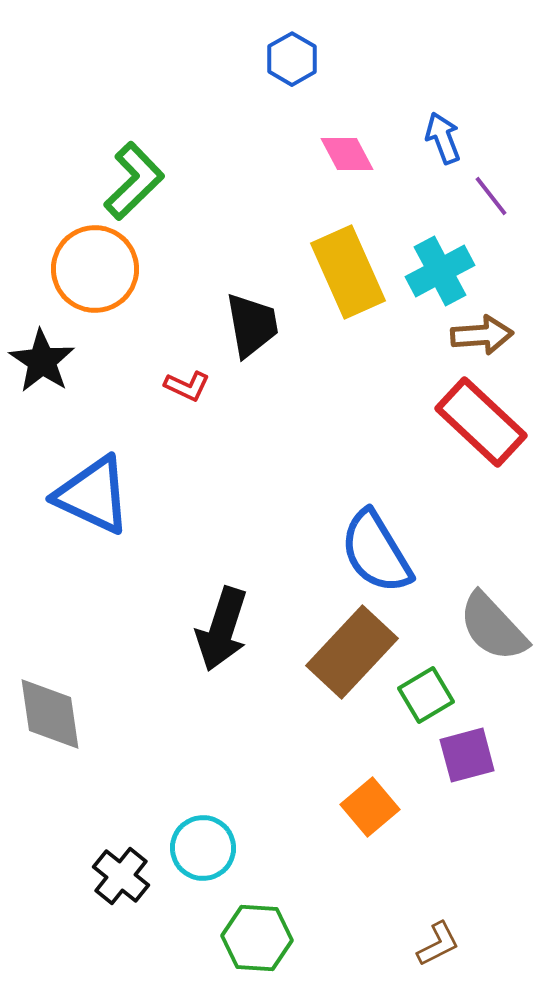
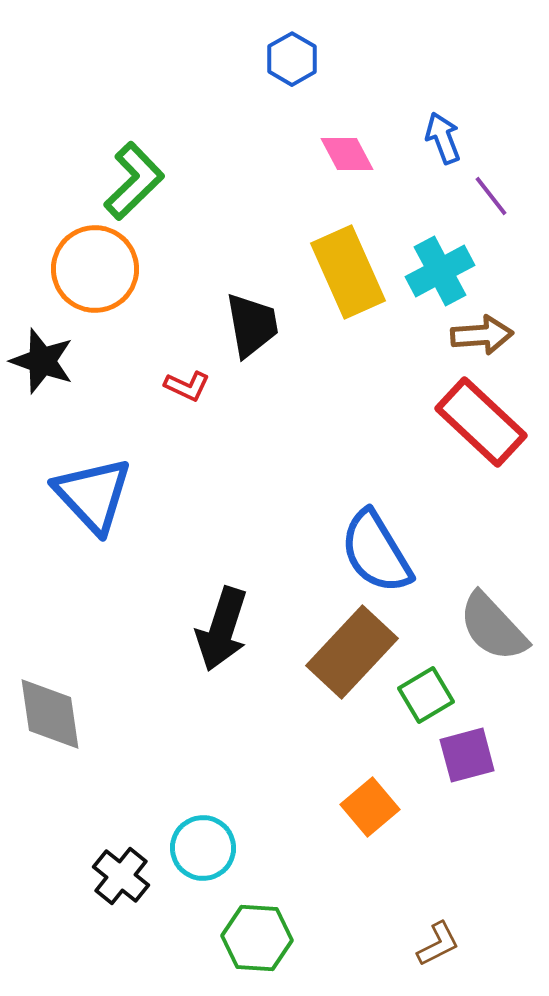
black star: rotated 14 degrees counterclockwise
blue triangle: rotated 22 degrees clockwise
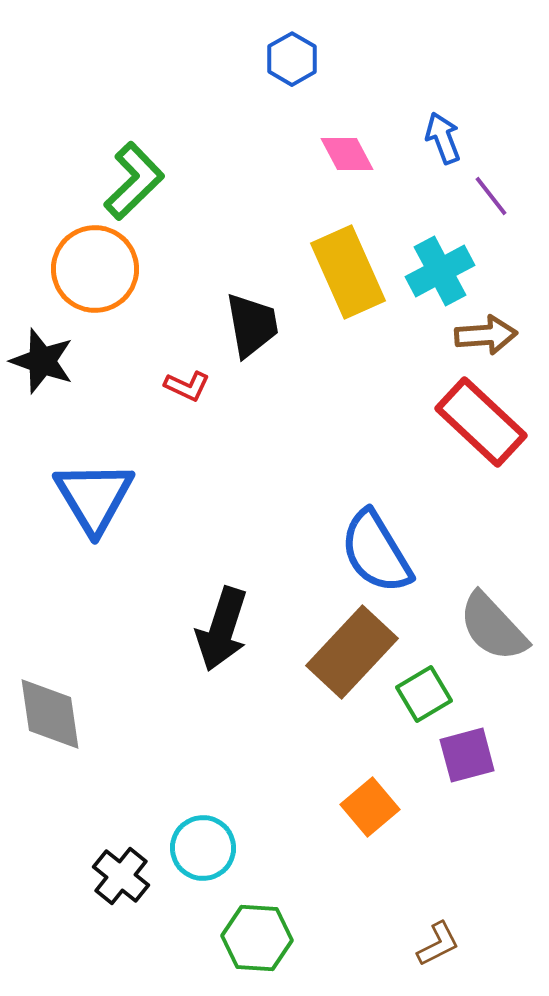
brown arrow: moved 4 px right
blue triangle: moved 1 px right, 2 px down; rotated 12 degrees clockwise
green square: moved 2 px left, 1 px up
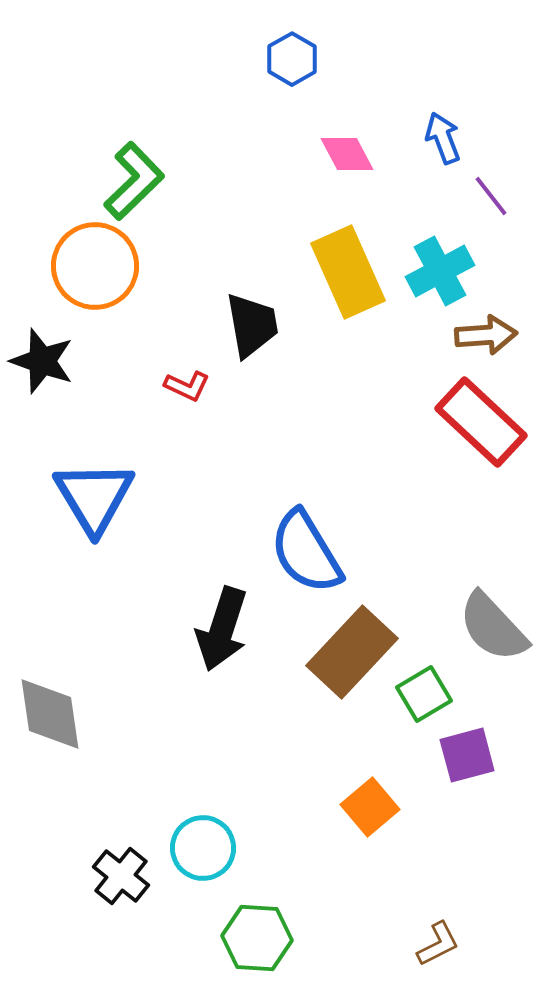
orange circle: moved 3 px up
blue semicircle: moved 70 px left
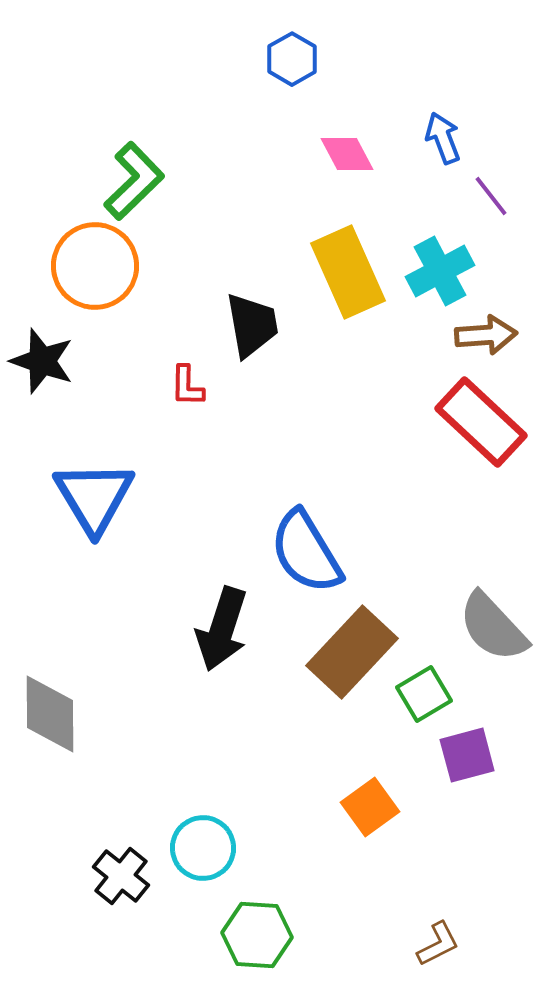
red L-shape: rotated 66 degrees clockwise
gray diamond: rotated 8 degrees clockwise
orange square: rotated 4 degrees clockwise
green hexagon: moved 3 px up
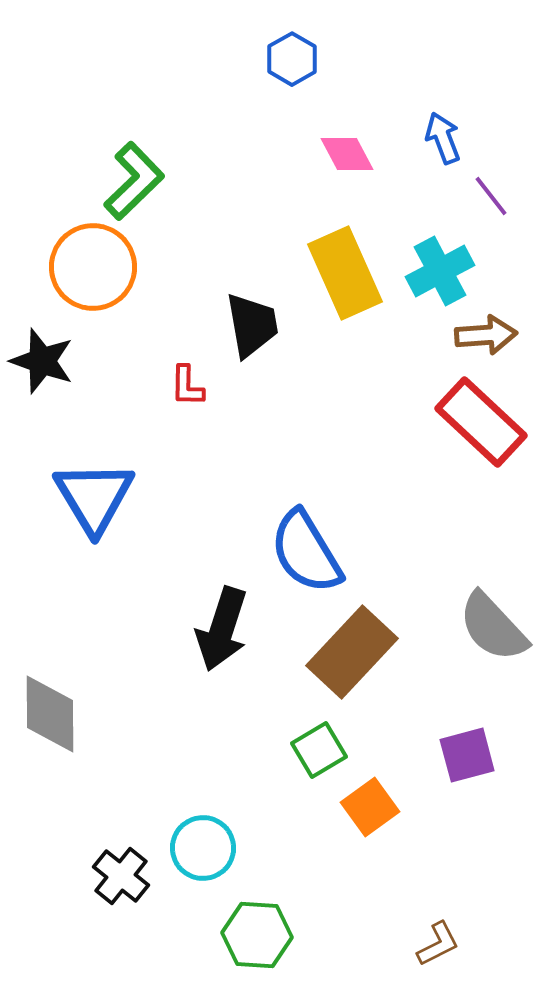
orange circle: moved 2 px left, 1 px down
yellow rectangle: moved 3 px left, 1 px down
green square: moved 105 px left, 56 px down
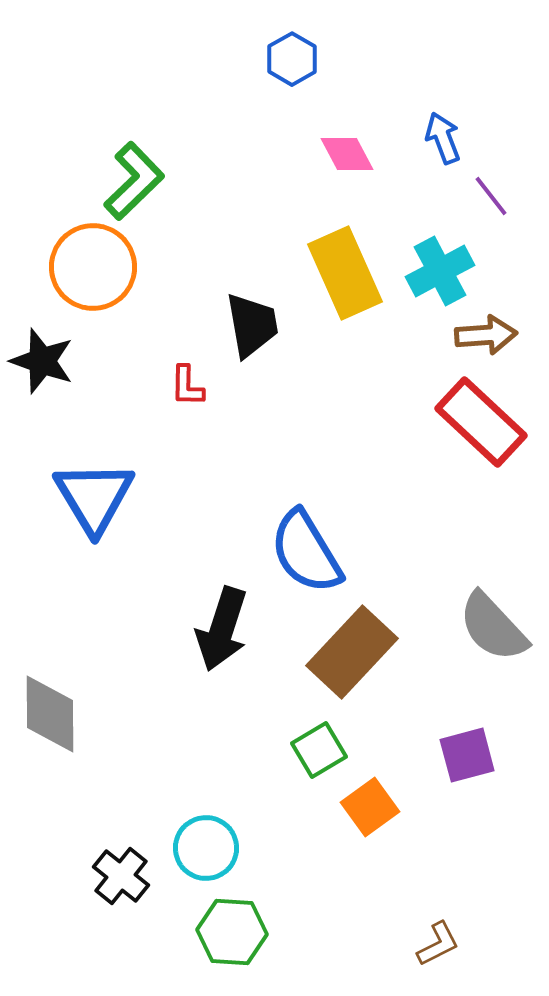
cyan circle: moved 3 px right
green hexagon: moved 25 px left, 3 px up
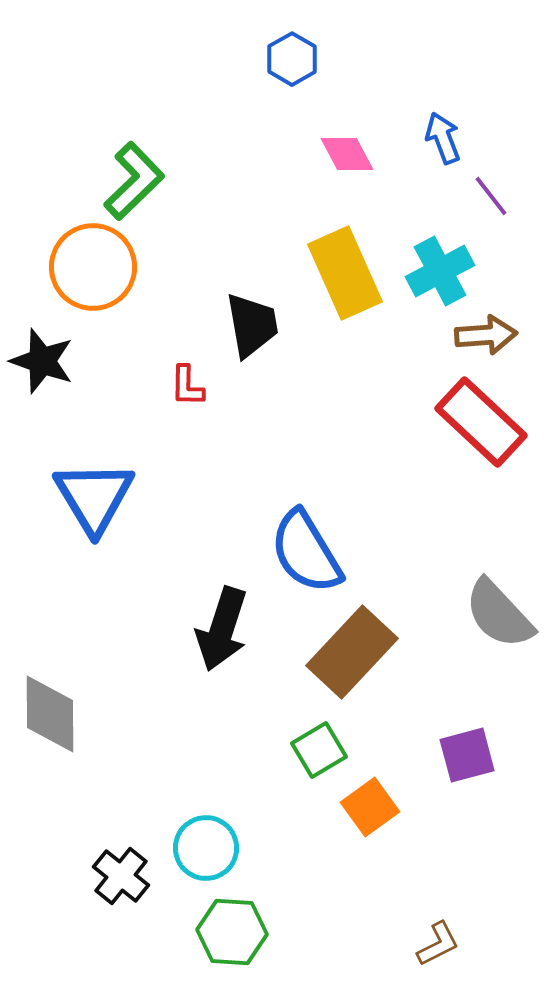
gray semicircle: moved 6 px right, 13 px up
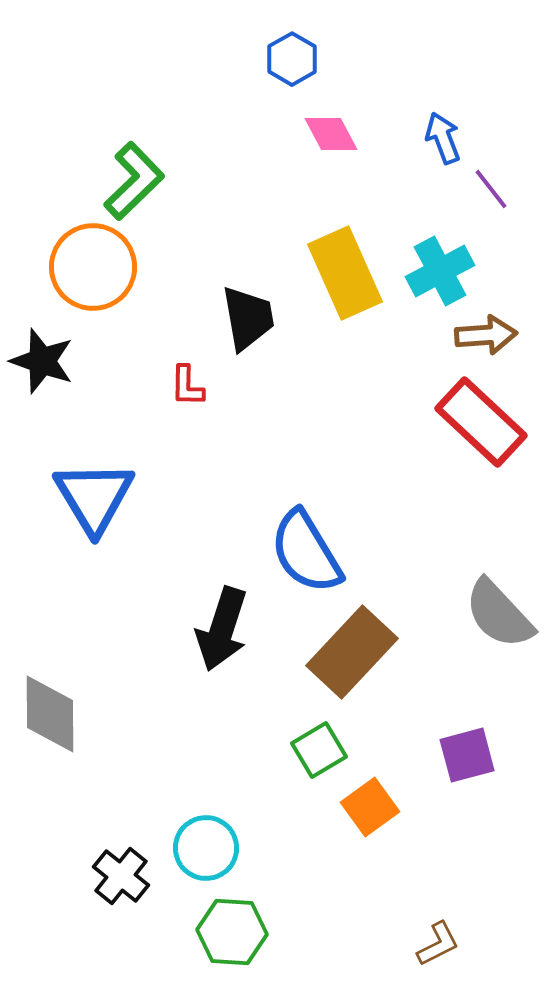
pink diamond: moved 16 px left, 20 px up
purple line: moved 7 px up
black trapezoid: moved 4 px left, 7 px up
